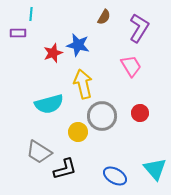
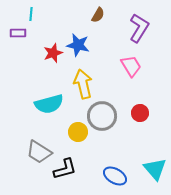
brown semicircle: moved 6 px left, 2 px up
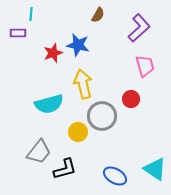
purple L-shape: rotated 16 degrees clockwise
pink trapezoid: moved 14 px right; rotated 15 degrees clockwise
red circle: moved 9 px left, 14 px up
gray trapezoid: rotated 84 degrees counterclockwise
cyan triangle: rotated 15 degrees counterclockwise
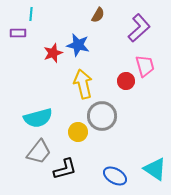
red circle: moved 5 px left, 18 px up
cyan semicircle: moved 11 px left, 14 px down
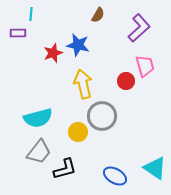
cyan triangle: moved 1 px up
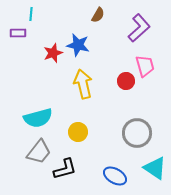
gray circle: moved 35 px right, 17 px down
